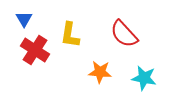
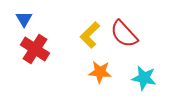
yellow L-shape: moved 20 px right; rotated 36 degrees clockwise
red cross: moved 1 px up
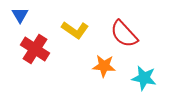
blue triangle: moved 4 px left, 4 px up
yellow L-shape: moved 15 px left, 5 px up; rotated 100 degrees counterclockwise
orange star: moved 4 px right, 6 px up
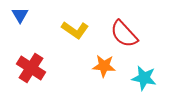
red cross: moved 4 px left, 19 px down
